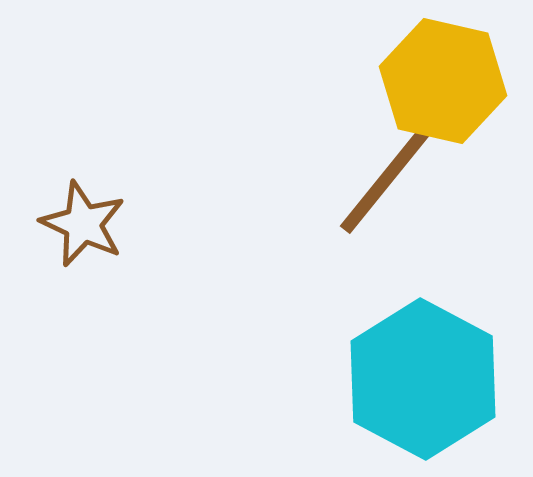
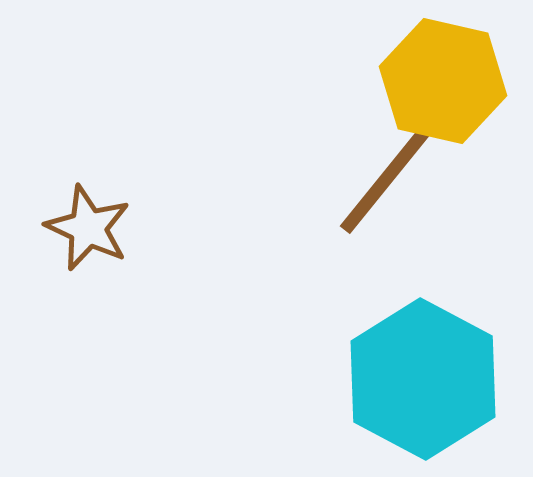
brown star: moved 5 px right, 4 px down
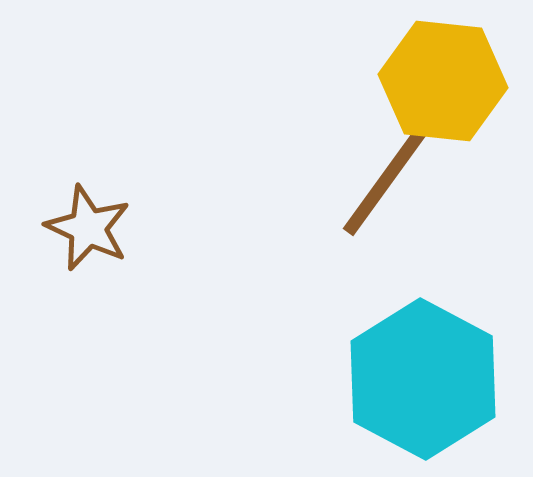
yellow hexagon: rotated 7 degrees counterclockwise
brown line: rotated 3 degrees counterclockwise
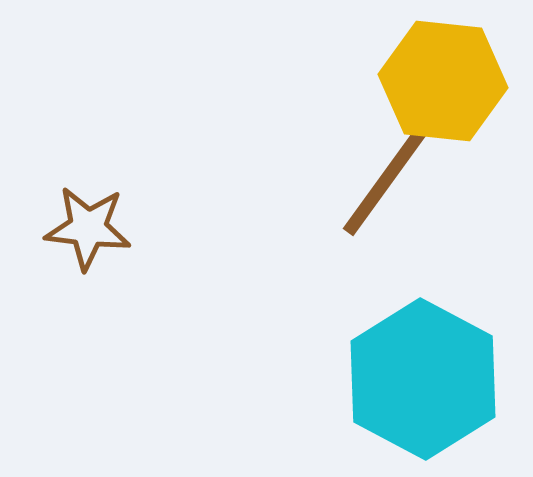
brown star: rotated 18 degrees counterclockwise
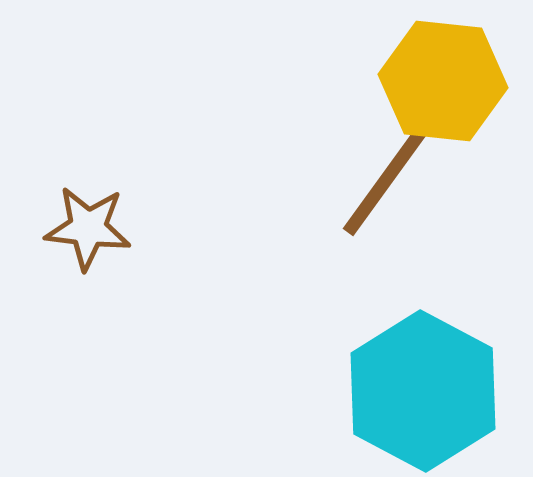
cyan hexagon: moved 12 px down
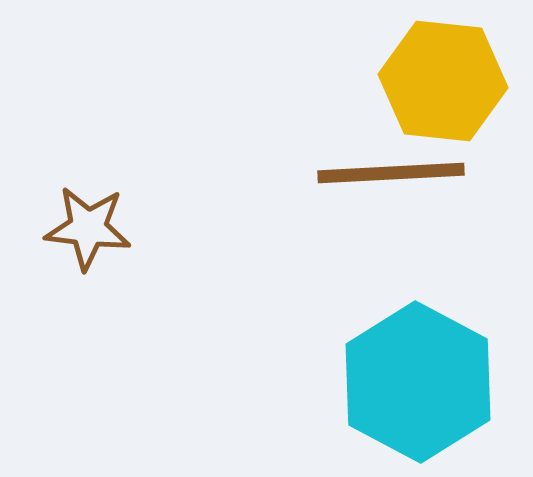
brown line: rotated 51 degrees clockwise
cyan hexagon: moved 5 px left, 9 px up
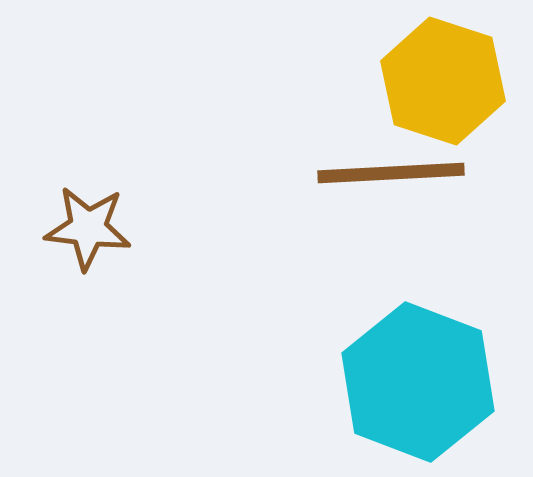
yellow hexagon: rotated 12 degrees clockwise
cyan hexagon: rotated 7 degrees counterclockwise
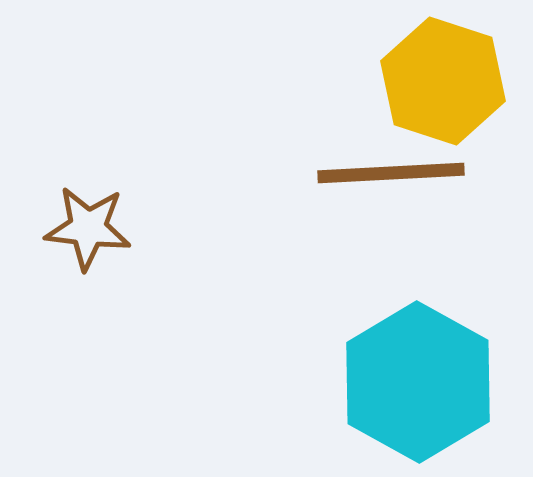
cyan hexagon: rotated 8 degrees clockwise
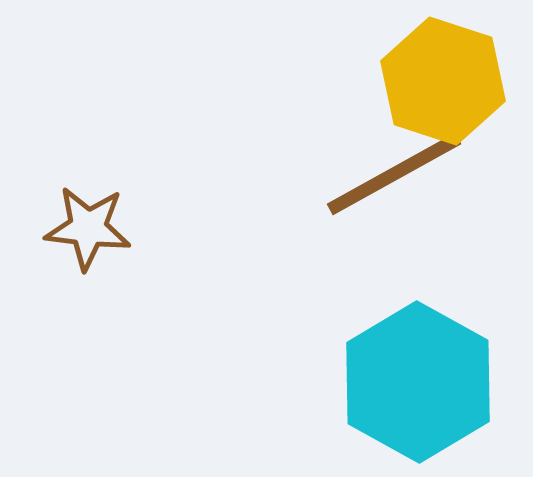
brown line: moved 3 px right, 1 px down; rotated 26 degrees counterclockwise
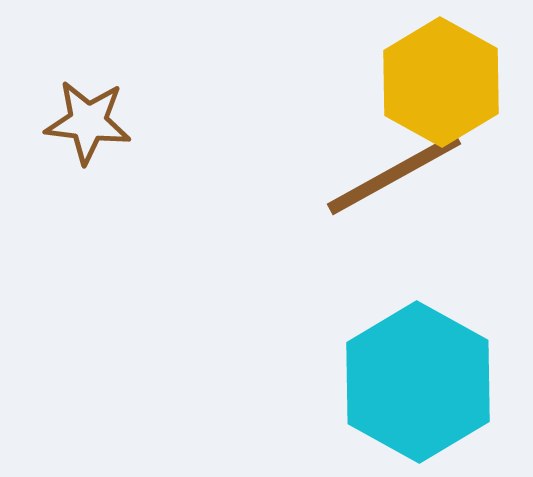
yellow hexagon: moved 2 px left, 1 px down; rotated 11 degrees clockwise
brown star: moved 106 px up
